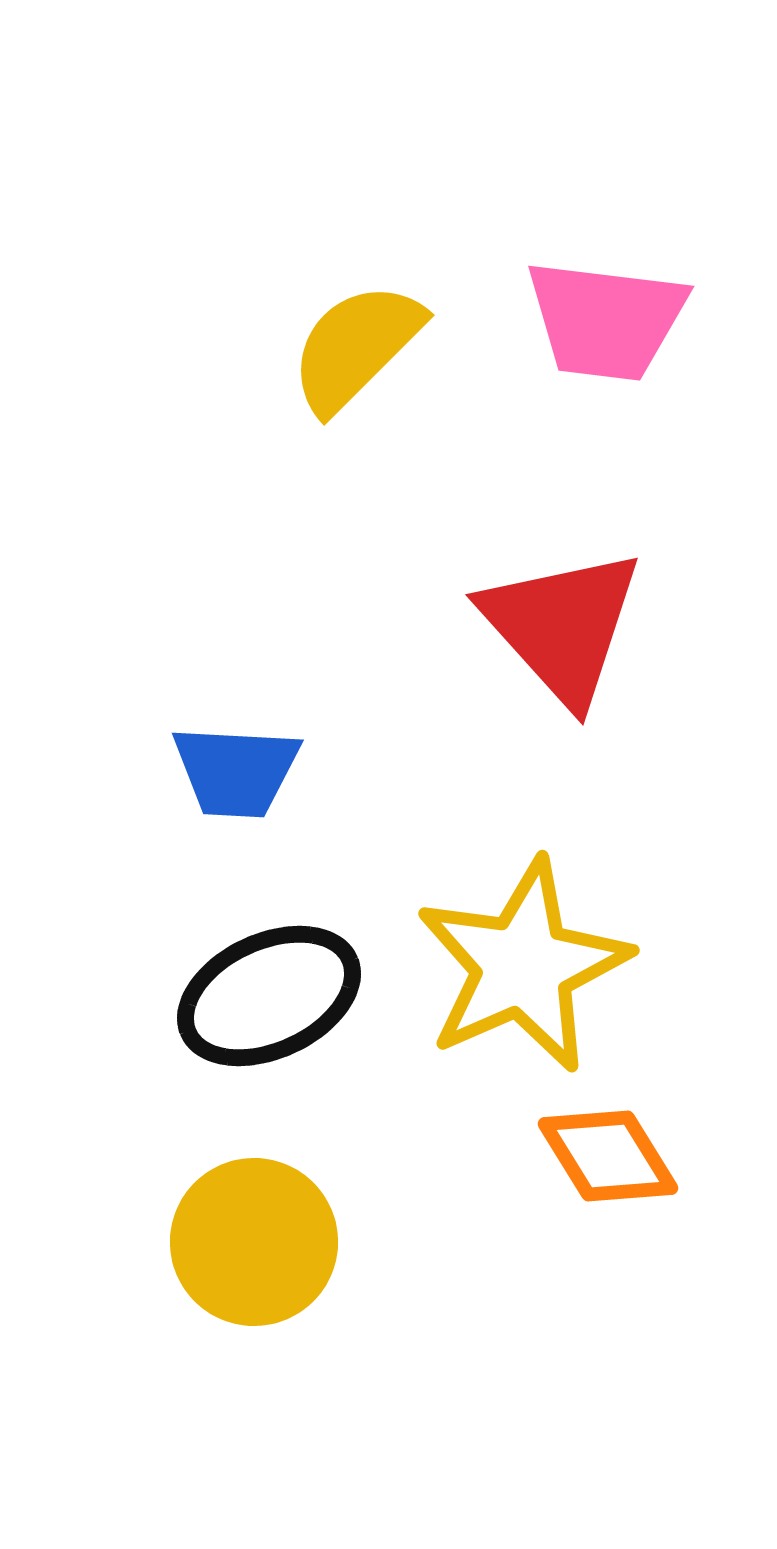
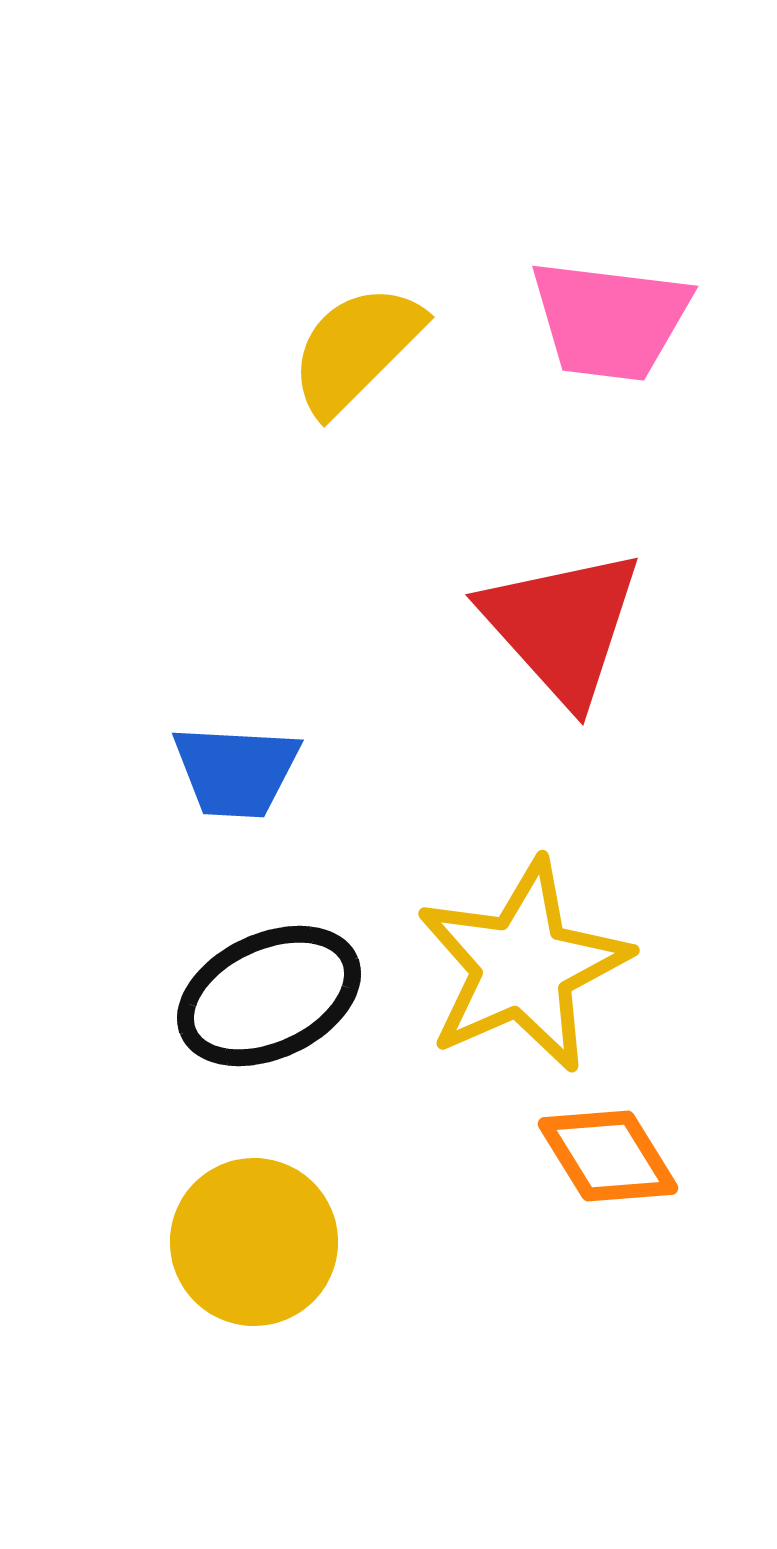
pink trapezoid: moved 4 px right
yellow semicircle: moved 2 px down
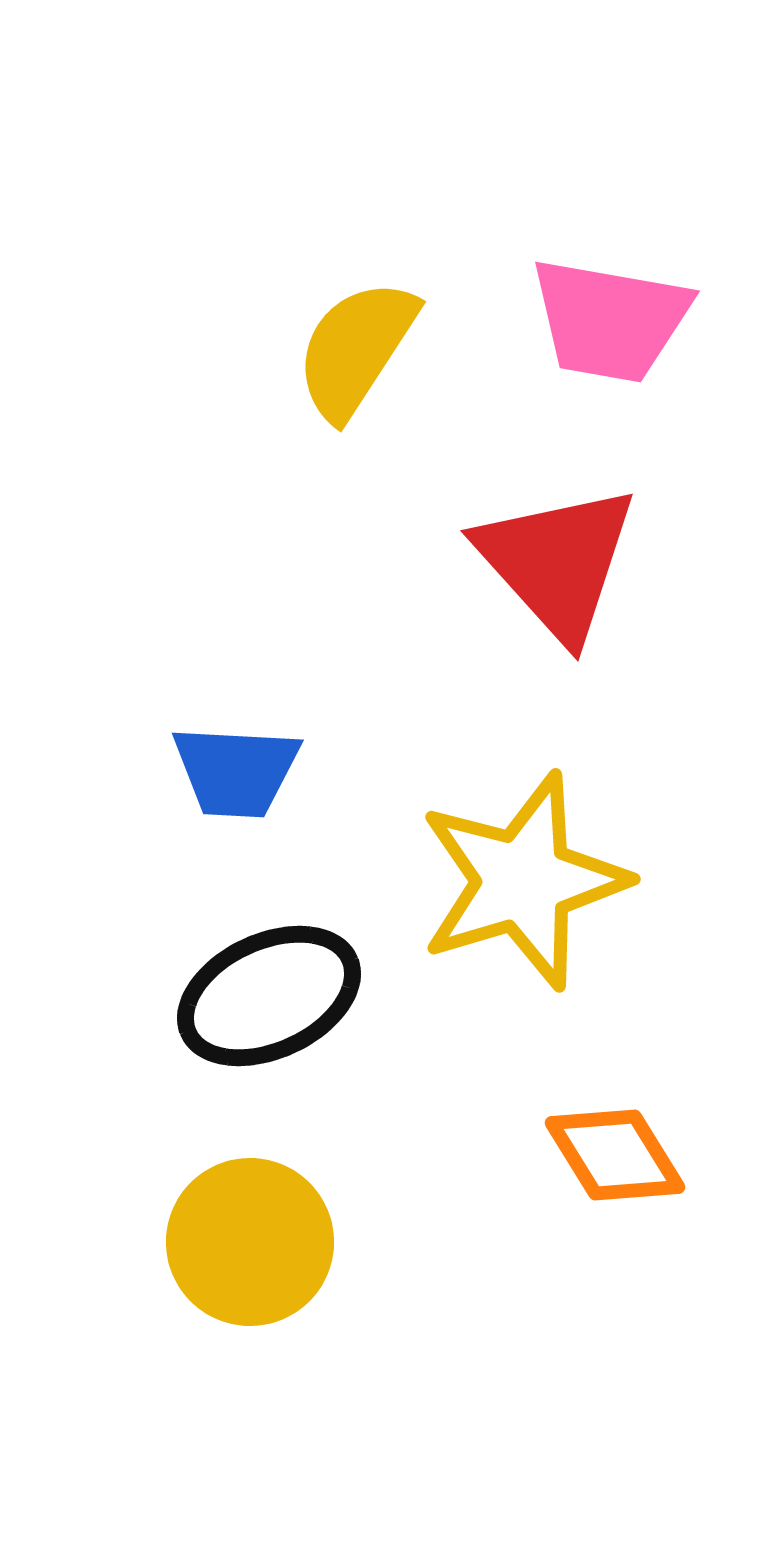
pink trapezoid: rotated 3 degrees clockwise
yellow semicircle: rotated 12 degrees counterclockwise
red triangle: moved 5 px left, 64 px up
yellow star: moved 85 px up; rotated 7 degrees clockwise
orange diamond: moved 7 px right, 1 px up
yellow circle: moved 4 px left
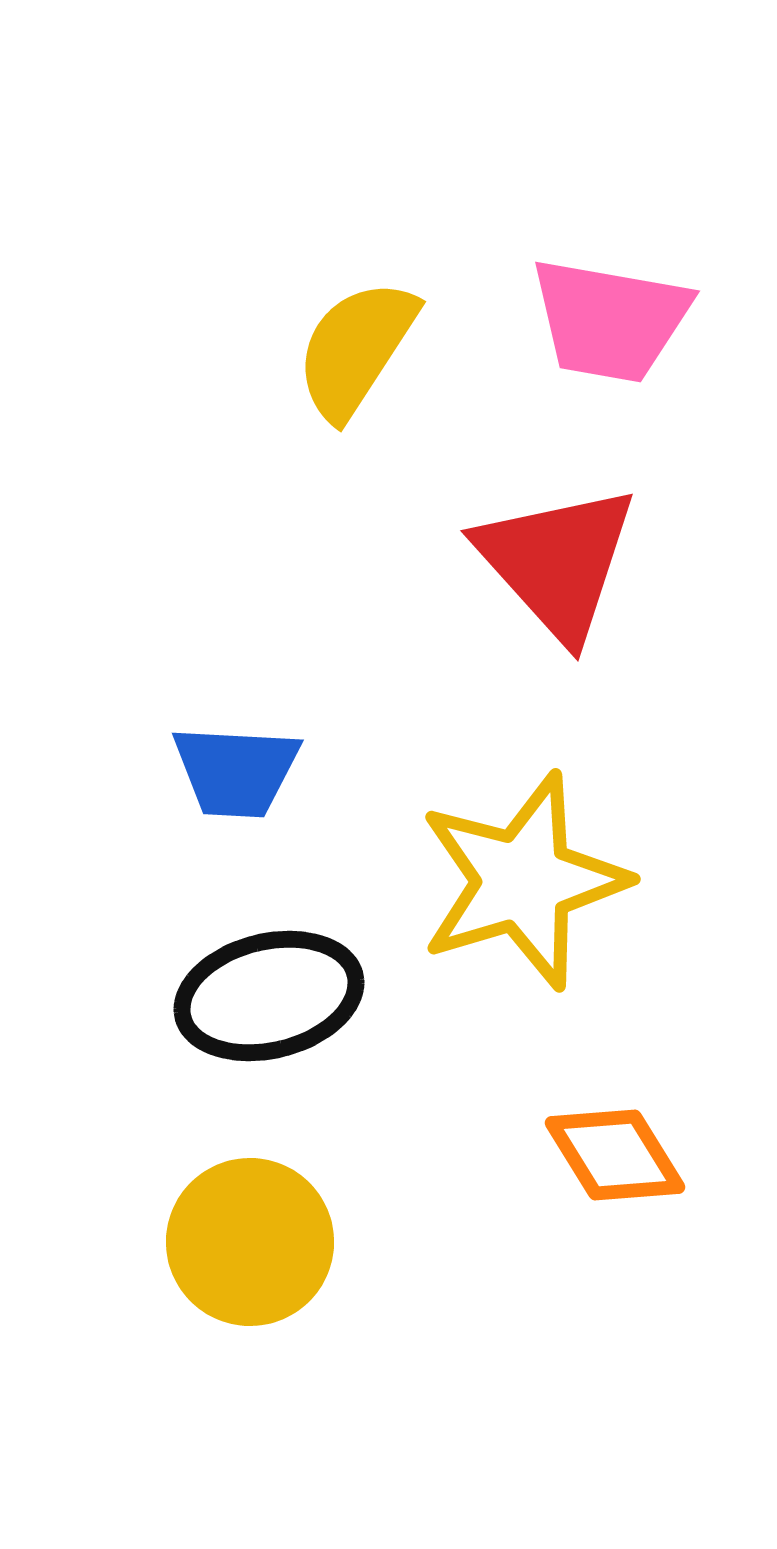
black ellipse: rotated 11 degrees clockwise
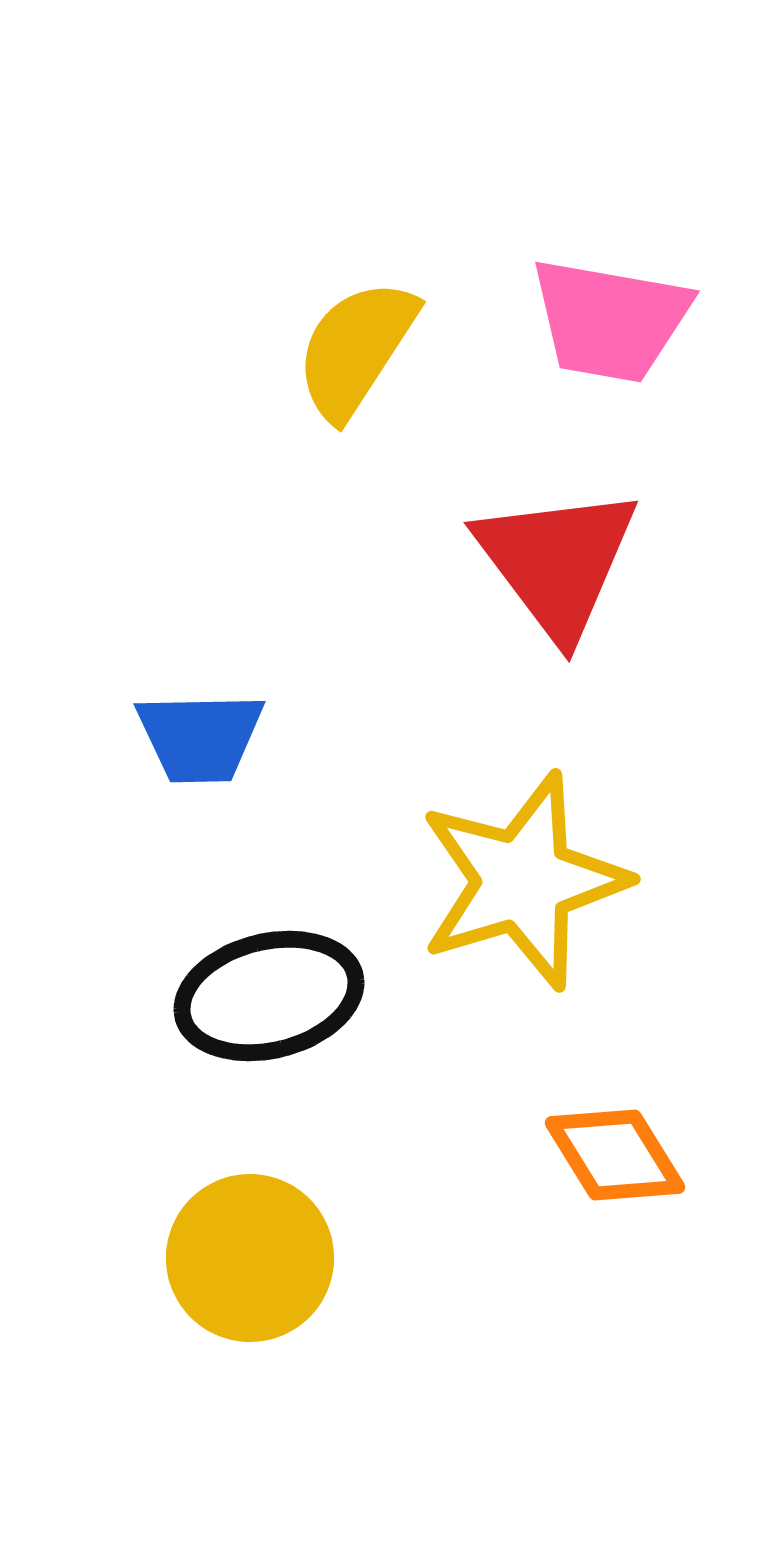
red triangle: rotated 5 degrees clockwise
blue trapezoid: moved 36 px left, 34 px up; rotated 4 degrees counterclockwise
yellow circle: moved 16 px down
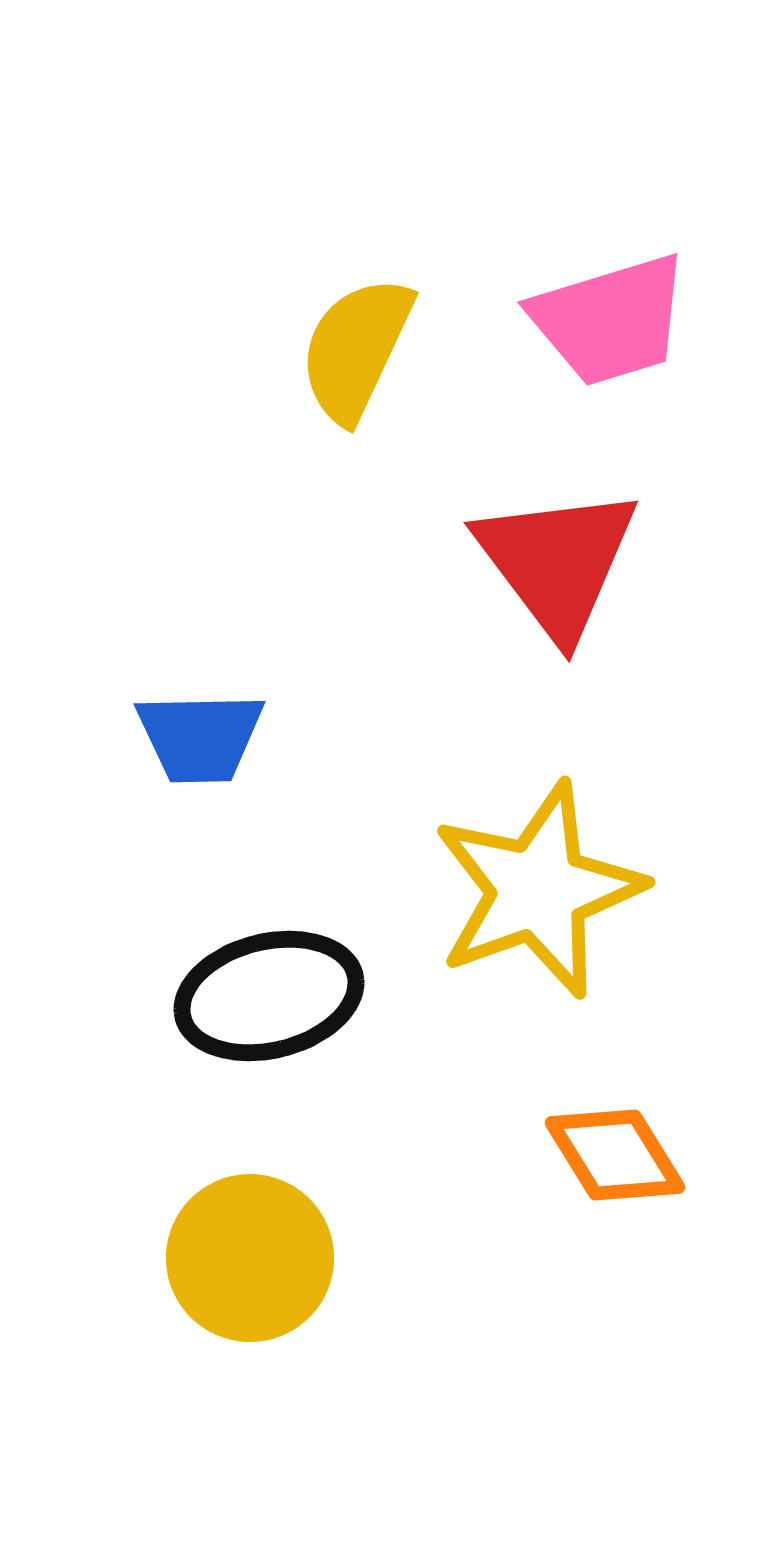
pink trapezoid: rotated 27 degrees counterclockwise
yellow semicircle: rotated 8 degrees counterclockwise
yellow star: moved 15 px right, 9 px down; rotated 3 degrees counterclockwise
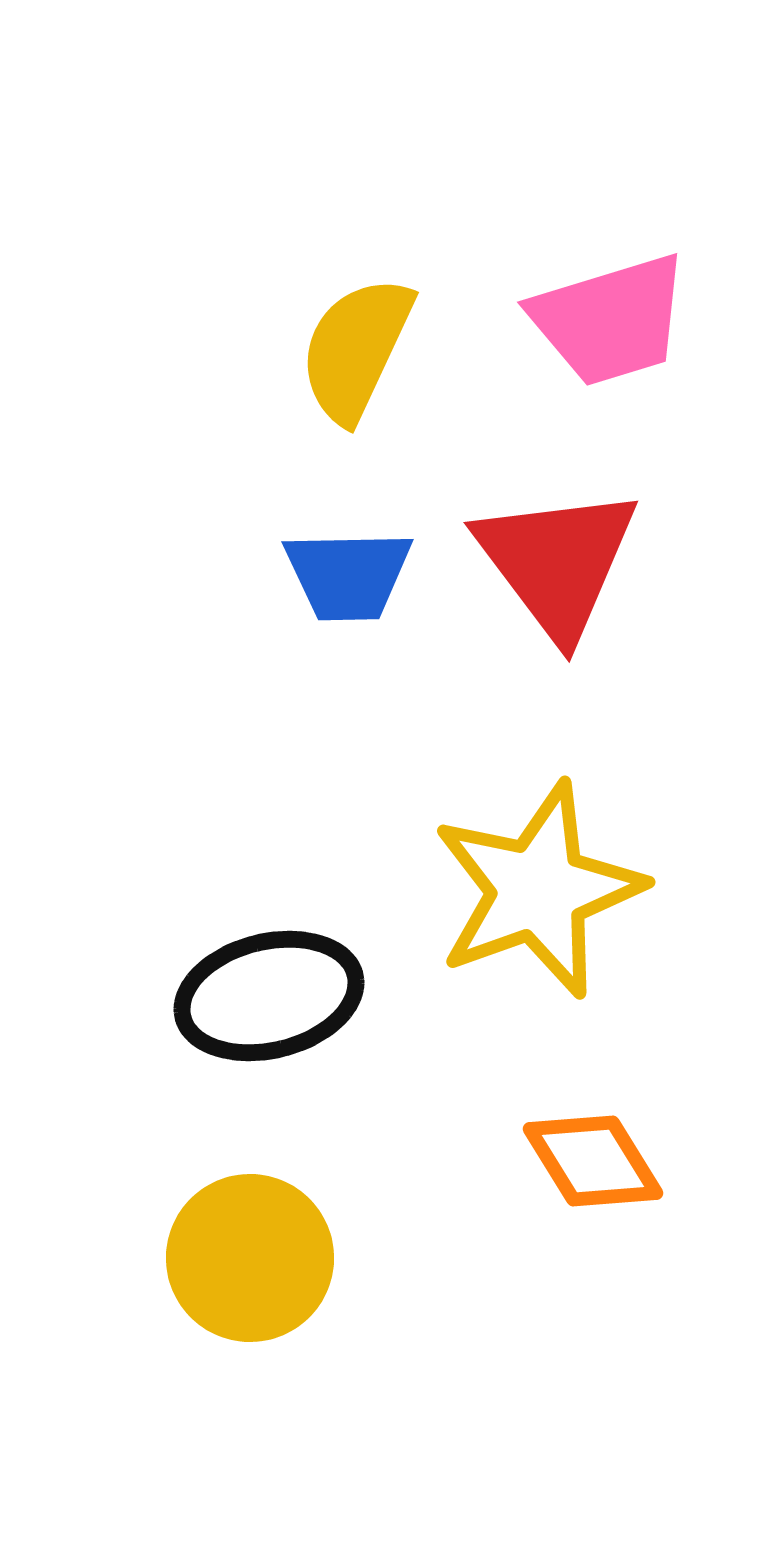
blue trapezoid: moved 148 px right, 162 px up
orange diamond: moved 22 px left, 6 px down
